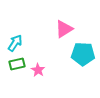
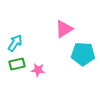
pink star: rotated 24 degrees counterclockwise
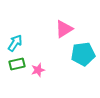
cyan pentagon: rotated 10 degrees counterclockwise
pink star: rotated 24 degrees counterclockwise
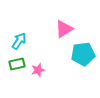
cyan arrow: moved 4 px right, 2 px up
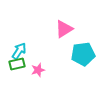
cyan arrow: moved 10 px down
